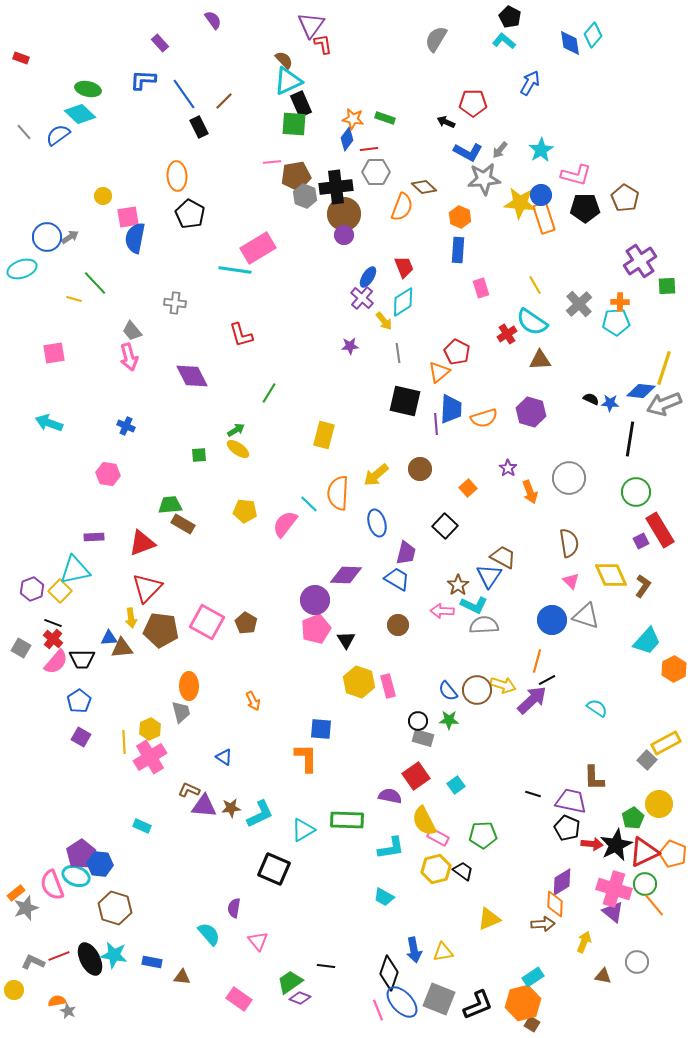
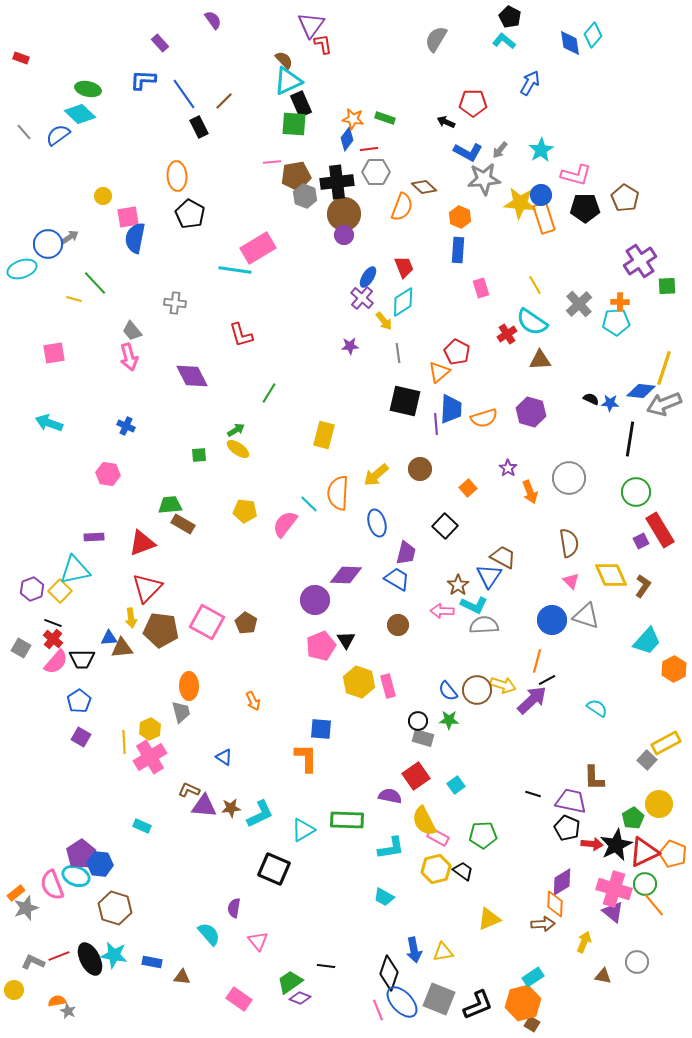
black cross at (336, 187): moved 1 px right, 5 px up
blue circle at (47, 237): moved 1 px right, 7 px down
pink pentagon at (316, 629): moved 5 px right, 17 px down
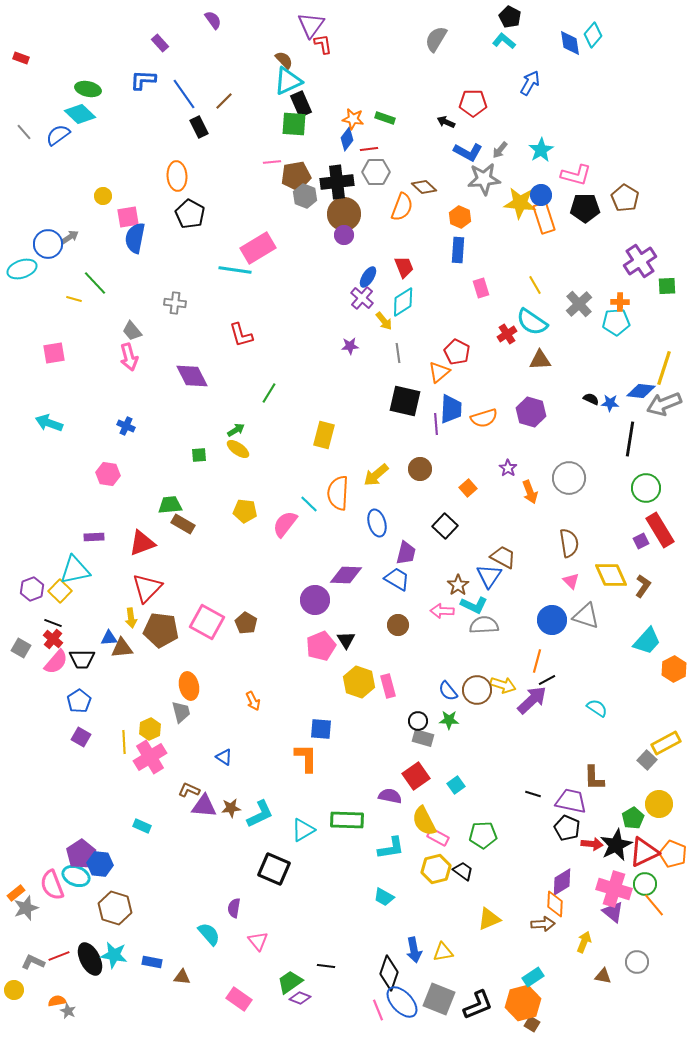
green circle at (636, 492): moved 10 px right, 4 px up
orange ellipse at (189, 686): rotated 12 degrees counterclockwise
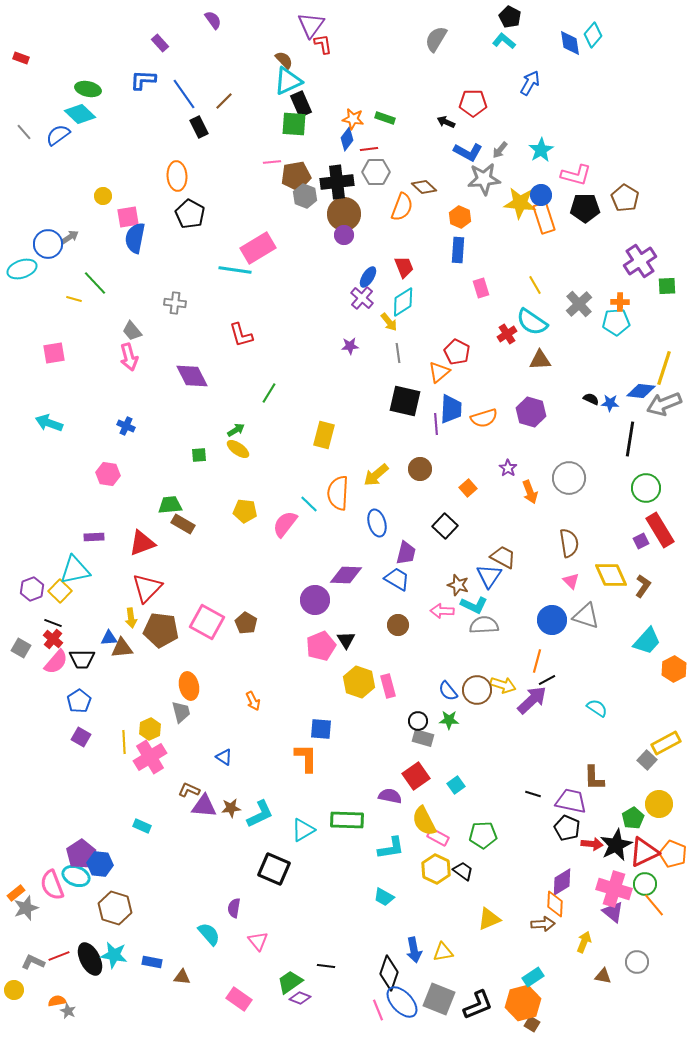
yellow arrow at (384, 321): moved 5 px right, 1 px down
brown star at (458, 585): rotated 20 degrees counterclockwise
yellow hexagon at (436, 869): rotated 20 degrees counterclockwise
